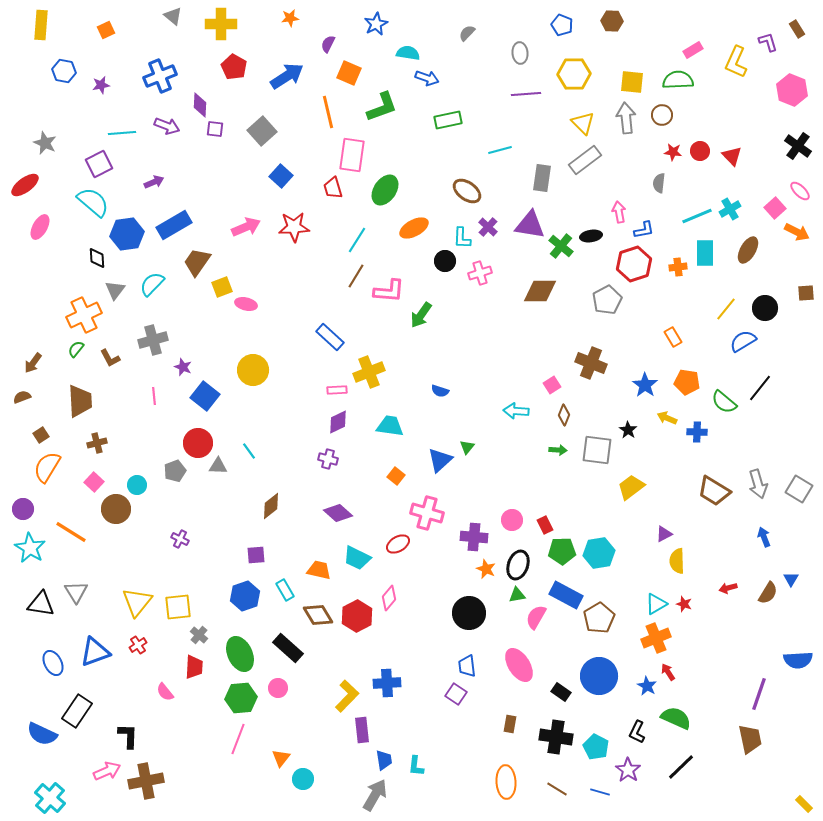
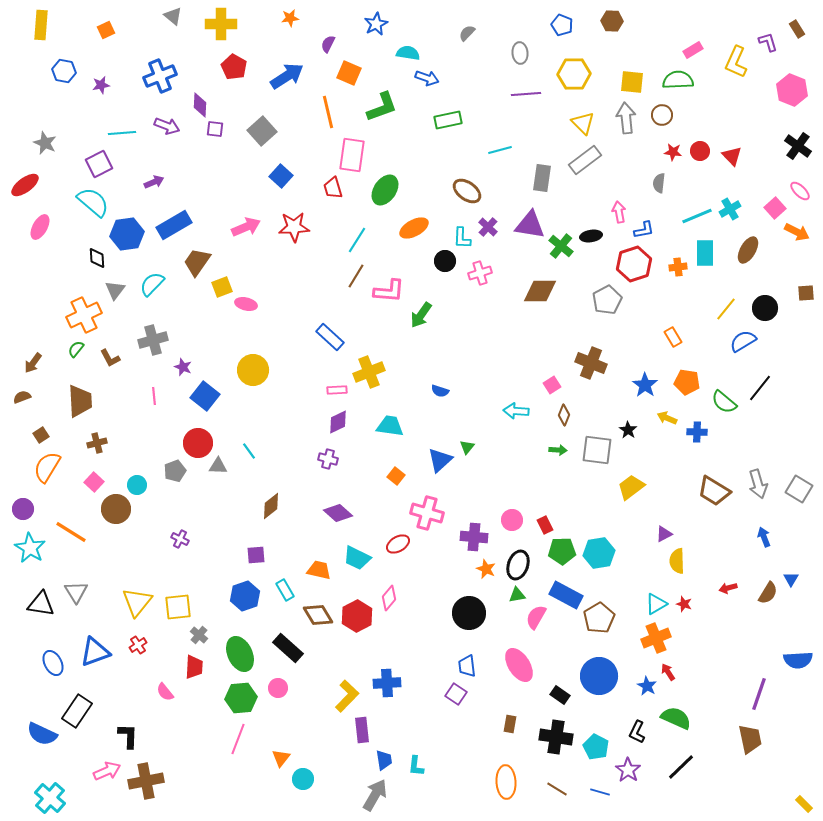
black rectangle at (561, 692): moved 1 px left, 3 px down
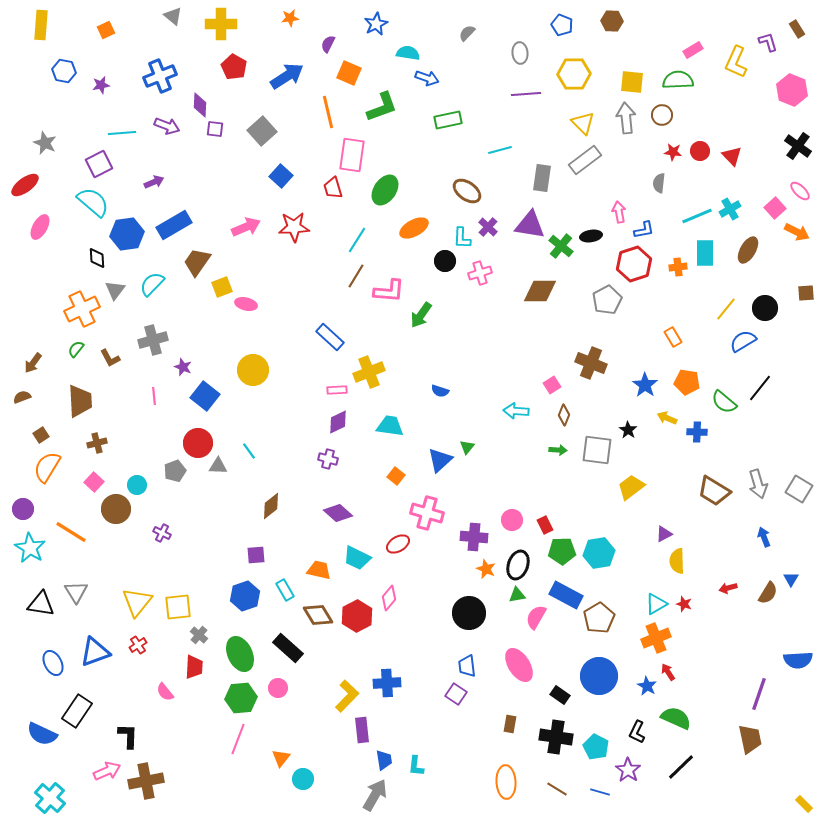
orange cross at (84, 315): moved 2 px left, 6 px up
purple cross at (180, 539): moved 18 px left, 6 px up
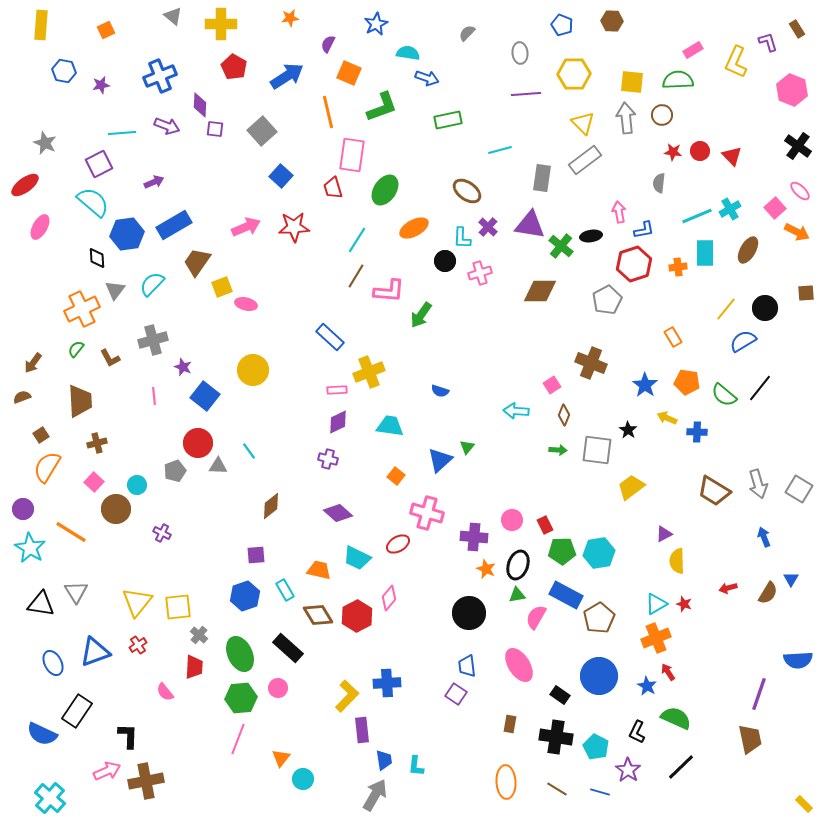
green semicircle at (724, 402): moved 7 px up
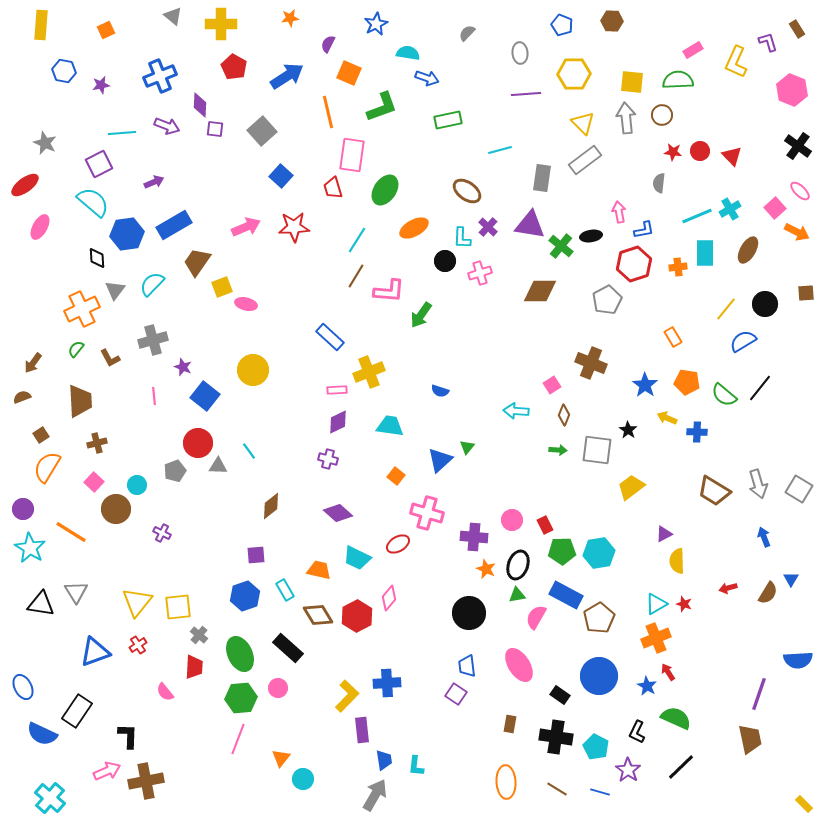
black circle at (765, 308): moved 4 px up
blue ellipse at (53, 663): moved 30 px left, 24 px down
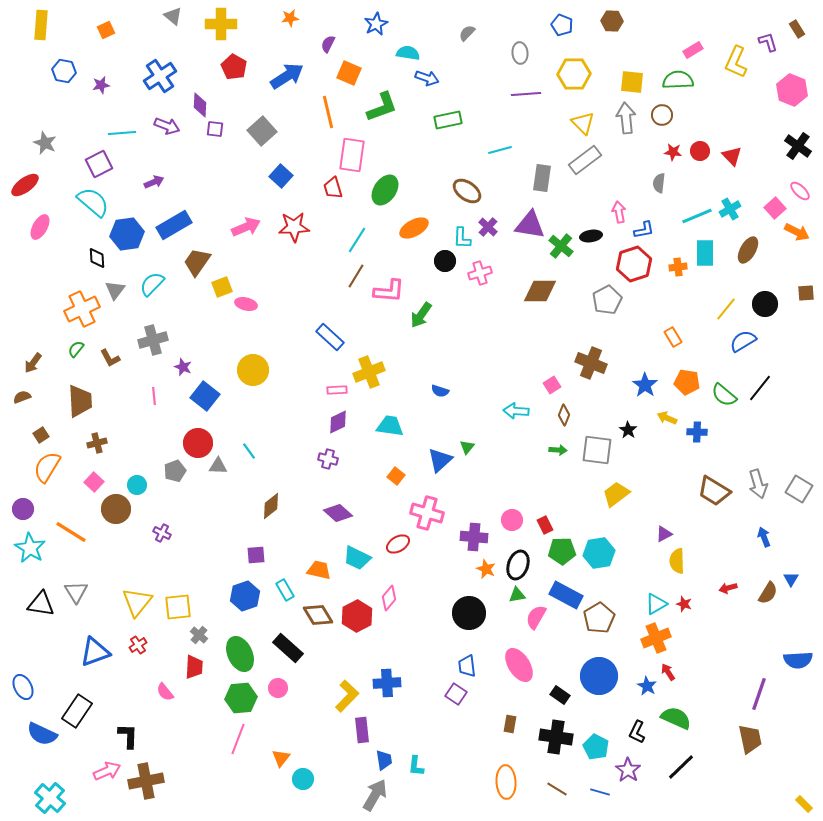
blue cross at (160, 76): rotated 12 degrees counterclockwise
yellow trapezoid at (631, 487): moved 15 px left, 7 px down
